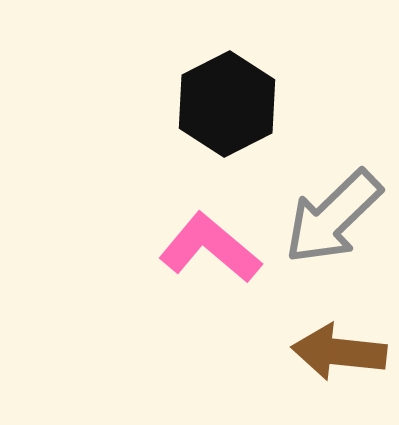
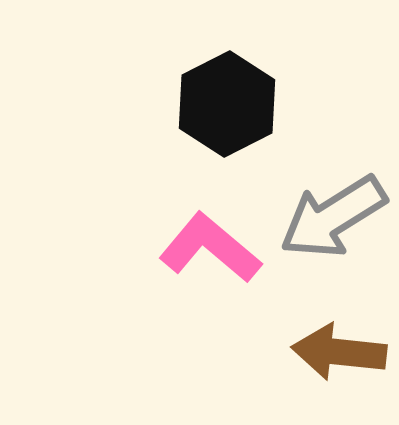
gray arrow: rotated 12 degrees clockwise
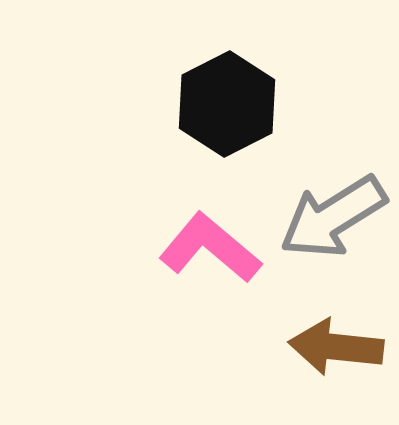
brown arrow: moved 3 px left, 5 px up
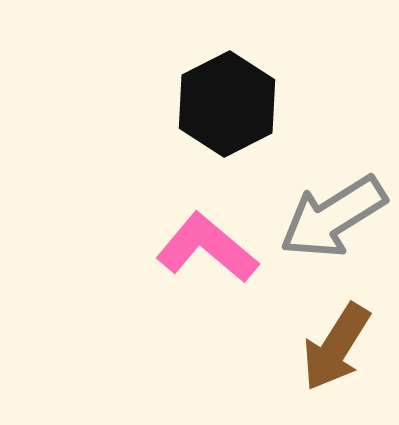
pink L-shape: moved 3 px left
brown arrow: rotated 64 degrees counterclockwise
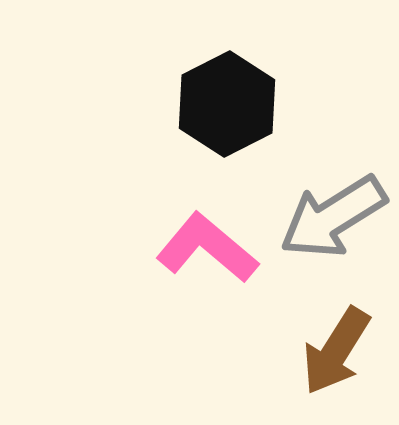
brown arrow: moved 4 px down
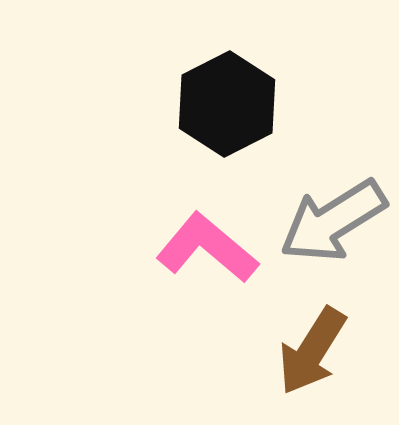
gray arrow: moved 4 px down
brown arrow: moved 24 px left
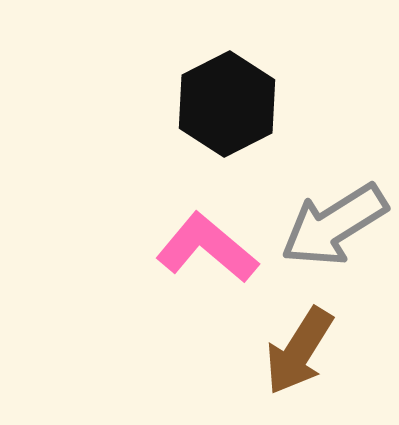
gray arrow: moved 1 px right, 4 px down
brown arrow: moved 13 px left
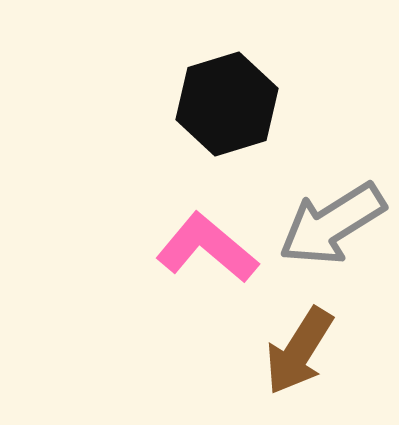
black hexagon: rotated 10 degrees clockwise
gray arrow: moved 2 px left, 1 px up
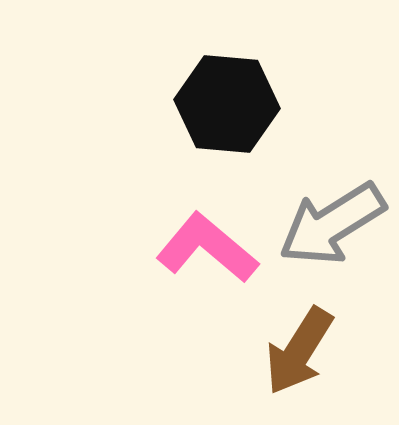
black hexagon: rotated 22 degrees clockwise
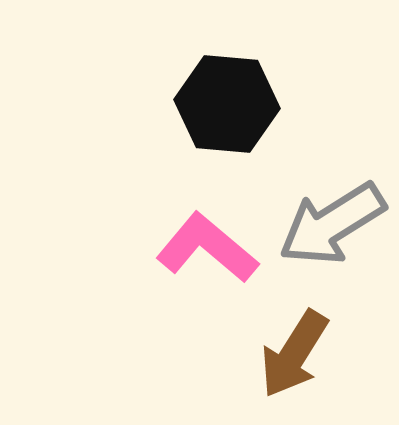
brown arrow: moved 5 px left, 3 px down
